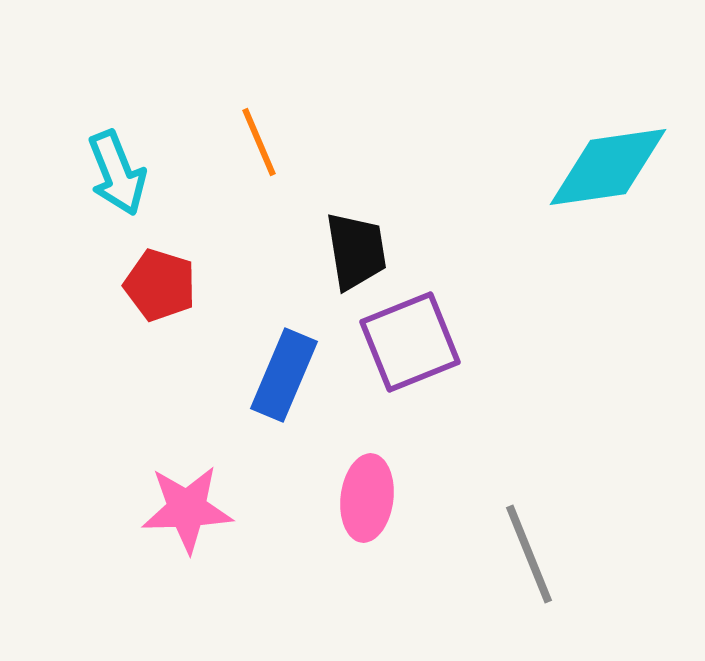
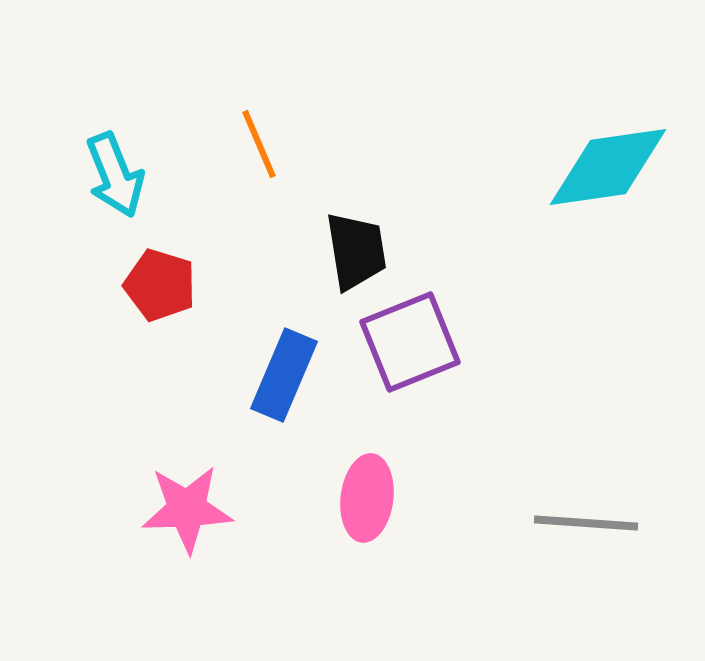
orange line: moved 2 px down
cyan arrow: moved 2 px left, 2 px down
gray line: moved 57 px right, 31 px up; rotated 64 degrees counterclockwise
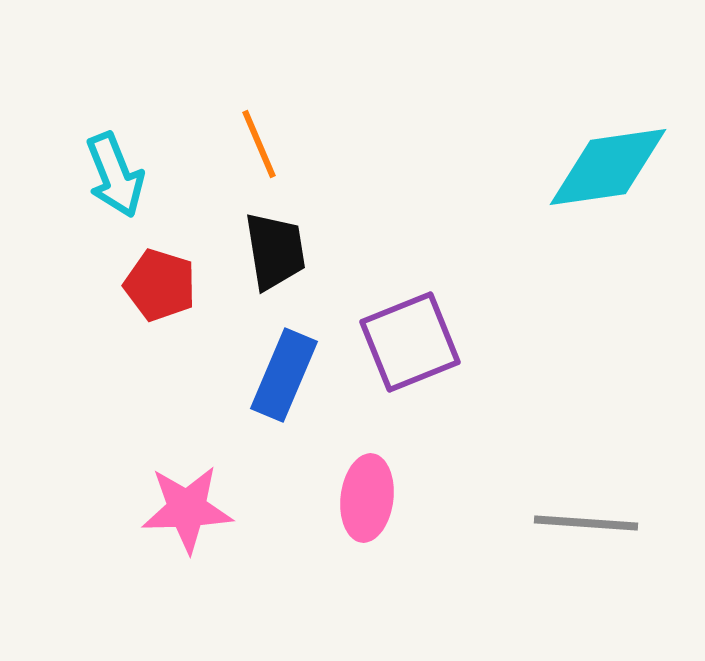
black trapezoid: moved 81 px left
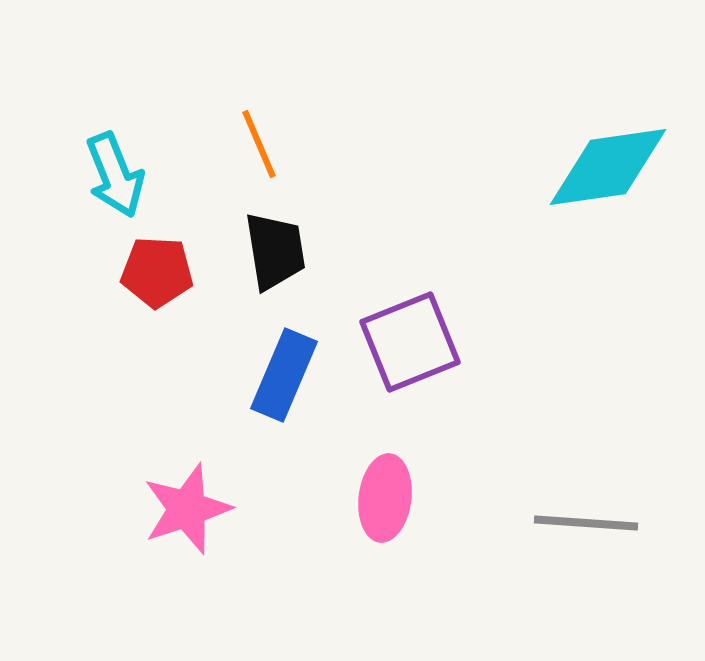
red pentagon: moved 3 px left, 13 px up; rotated 14 degrees counterclockwise
pink ellipse: moved 18 px right
pink star: rotated 16 degrees counterclockwise
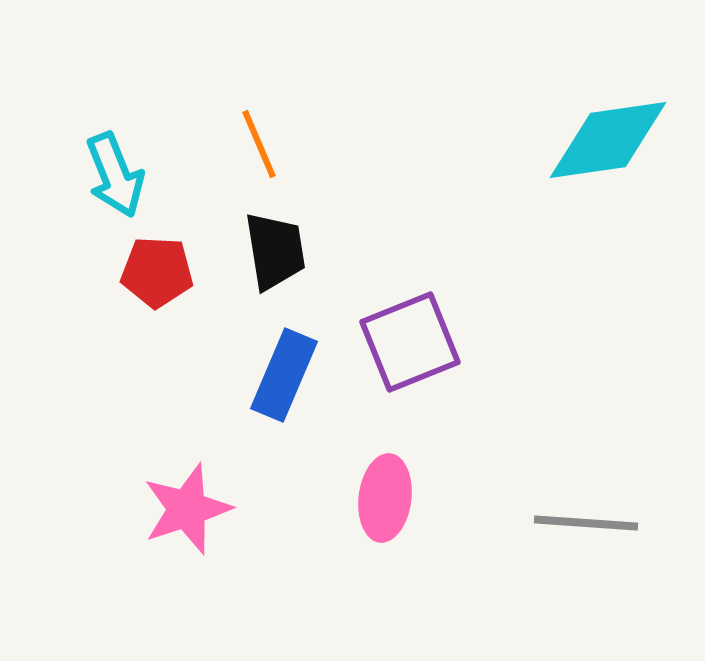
cyan diamond: moved 27 px up
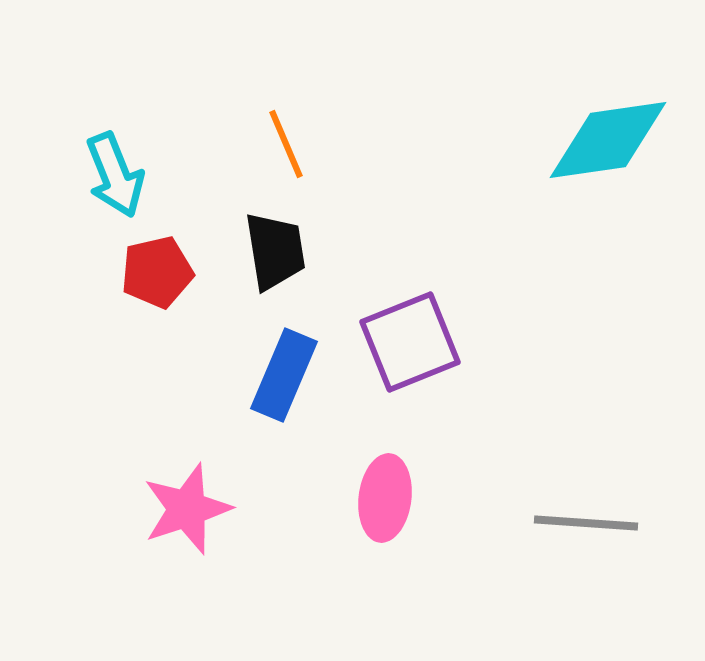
orange line: moved 27 px right
red pentagon: rotated 16 degrees counterclockwise
